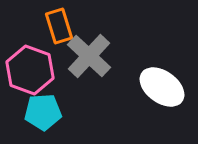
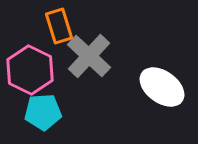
pink hexagon: rotated 6 degrees clockwise
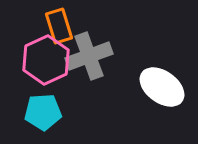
gray cross: rotated 27 degrees clockwise
pink hexagon: moved 16 px right, 10 px up; rotated 9 degrees clockwise
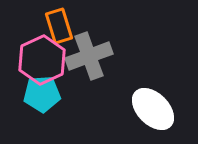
pink hexagon: moved 4 px left
white ellipse: moved 9 px left, 22 px down; rotated 9 degrees clockwise
cyan pentagon: moved 1 px left, 18 px up
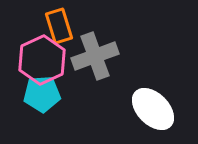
gray cross: moved 6 px right
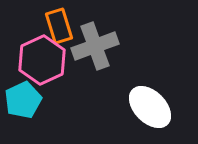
gray cross: moved 10 px up
cyan pentagon: moved 19 px left, 6 px down; rotated 21 degrees counterclockwise
white ellipse: moved 3 px left, 2 px up
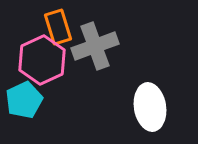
orange rectangle: moved 1 px left, 1 px down
cyan pentagon: moved 1 px right
white ellipse: rotated 36 degrees clockwise
